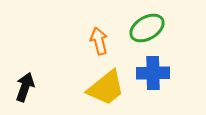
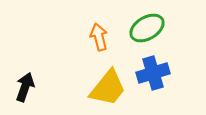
orange arrow: moved 4 px up
blue cross: rotated 16 degrees counterclockwise
yellow trapezoid: moved 2 px right; rotated 12 degrees counterclockwise
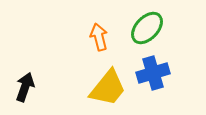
green ellipse: rotated 16 degrees counterclockwise
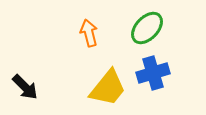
orange arrow: moved 10 px left, 4 px up
black arrow: rotated 116 degrees clockwise
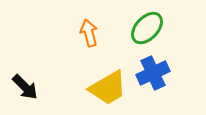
blue cross: rotated 8 degrees counterclockwise
yellow trapezoid: rotated 21 degrees clockwise
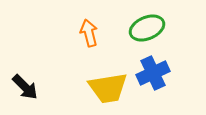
green ellipse: rotated 24 degrees clockwise
yellow trapezoid: rotated 21 degrees clockwise
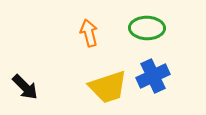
green ellipse: rotated 24 degrees clockwise
blue cross: moved 3 px down
yellow trapezoid: moved 1 px up; rotated 9 degrees counterclockwise
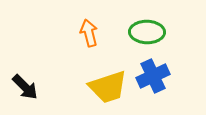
green ellipse: moved 4 px down
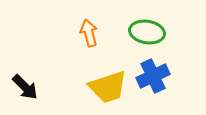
green ellipse: rotated 8 degrees clockwise
